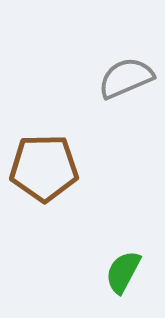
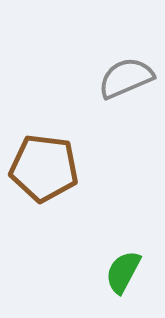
brown pentagon: rotated 8 degrees clockwise
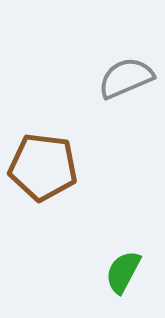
brown pentagon: moved 1 px left, 1 px up
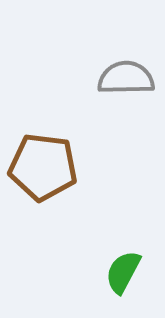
gray semicircle: rotated 22 degrees clockwise
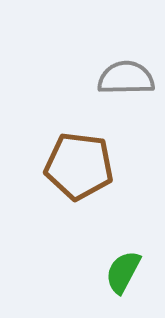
brown pentagon: moved 36 px right, 1 px up
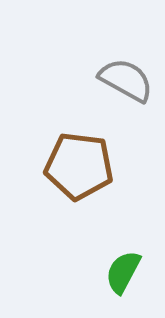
gray semicircle: moved 2 px down; rotated 30 degrees clockwise
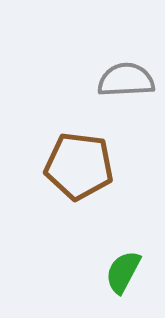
gray semicircle: rotated 32 degrees counterclockwise
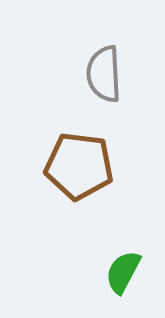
gray semicircle: moved 22 px left, 6 px up; rotated 90 degrees counterclockwise
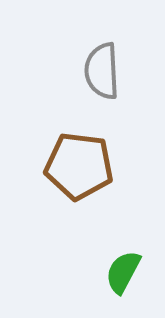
gray semicircle: moved 2 px left, 3 px up
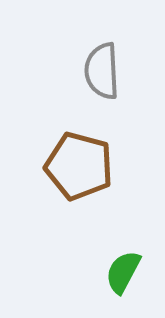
brown pentagon: rotated 8 degrees clockwise
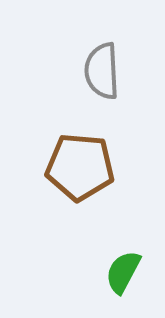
brown pentagon: moved 1 px right, 1 px down; rotated 10 degrees counterclockwise
